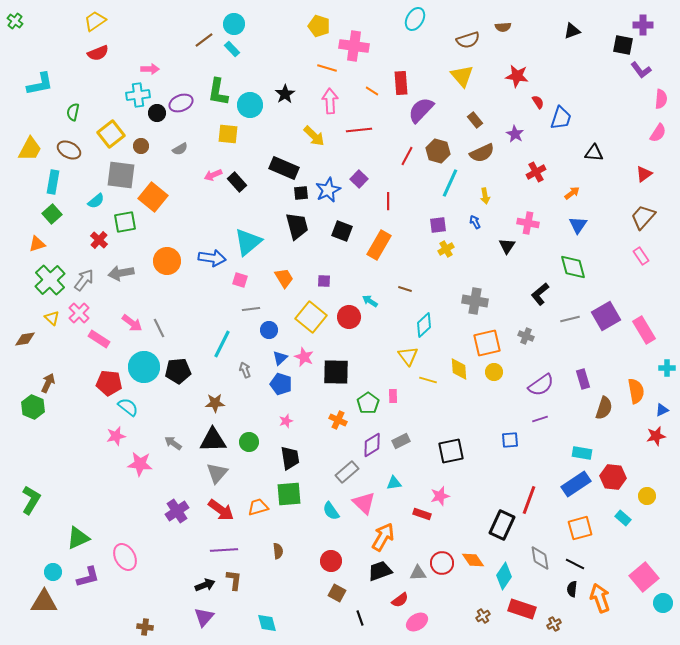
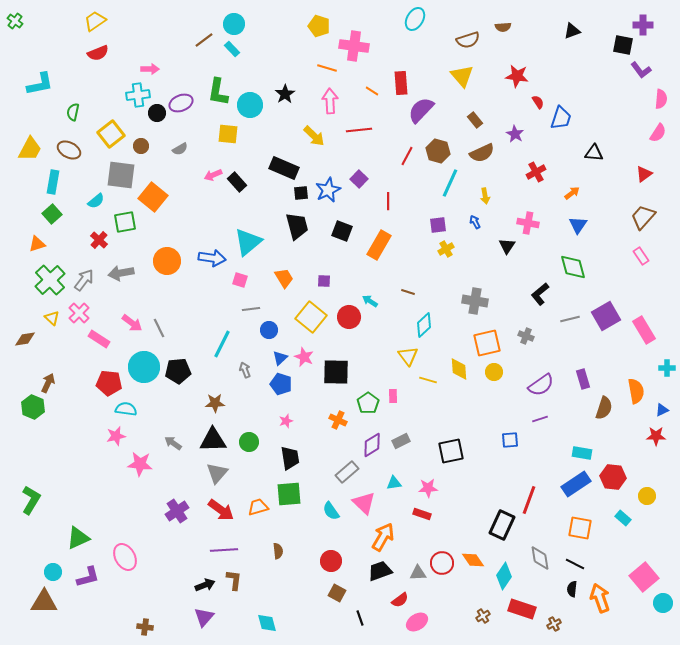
brown line at (405, 289): moved 3 px right, 3 px down
cyan semicircle at (128, 407): moved 2 px left, 2 px down; rotated 30 degrees counterclockwise
red star at (656, 436): rotated 12 degrees clockwise
pink star at (440, 496): moved 12 px left, 8 px up; rotated 12 degrees clockwise
orange square at (580, 528): rotated 25 degrees clockwise
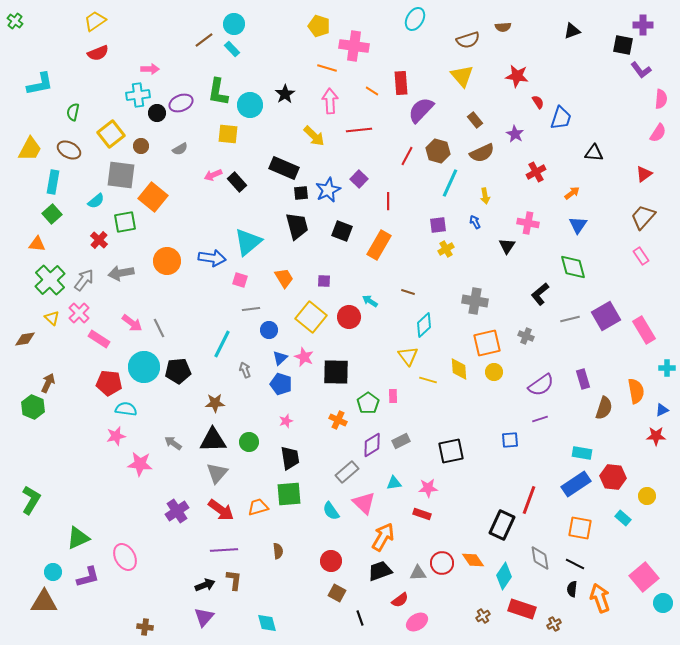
orange triangle at (37, 244): rotated 24 degrees clockwise
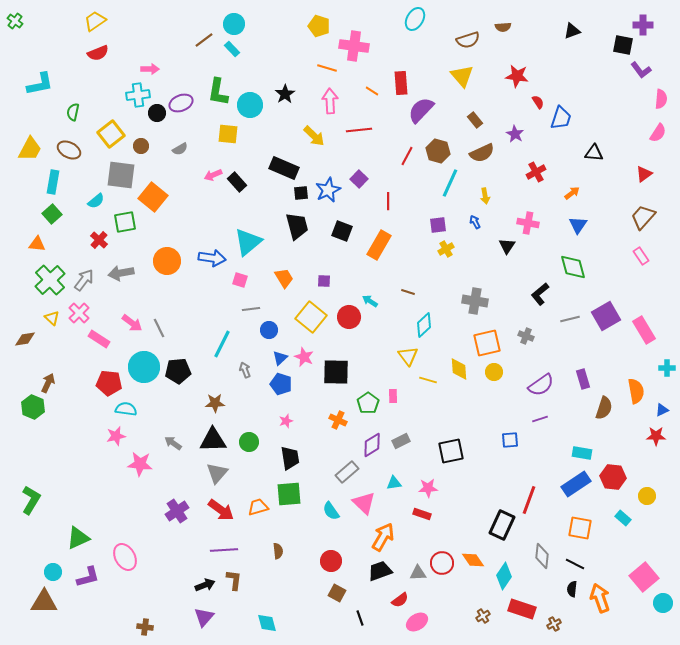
gray diamond at (540, 558): moved 2 px right, 2 px up; rotated 15 degrees clockwise
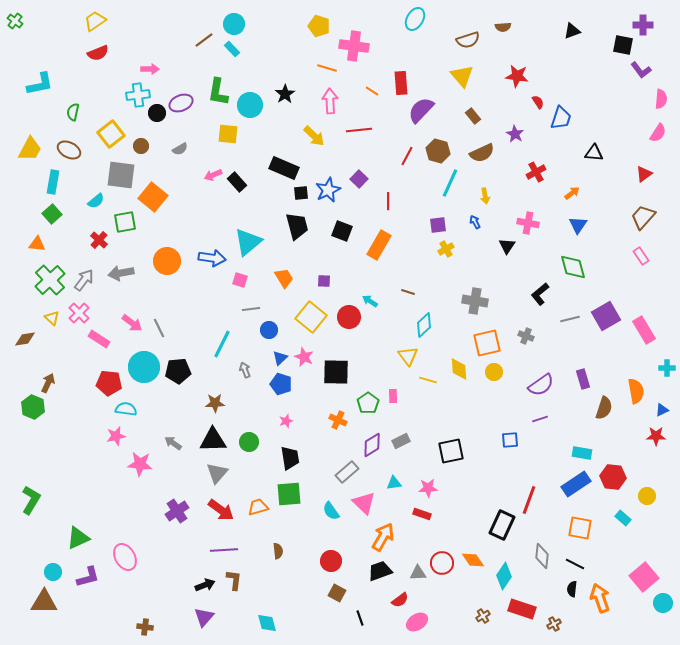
brown rectangle at (475, 120): moved 2 px left, 4 px up
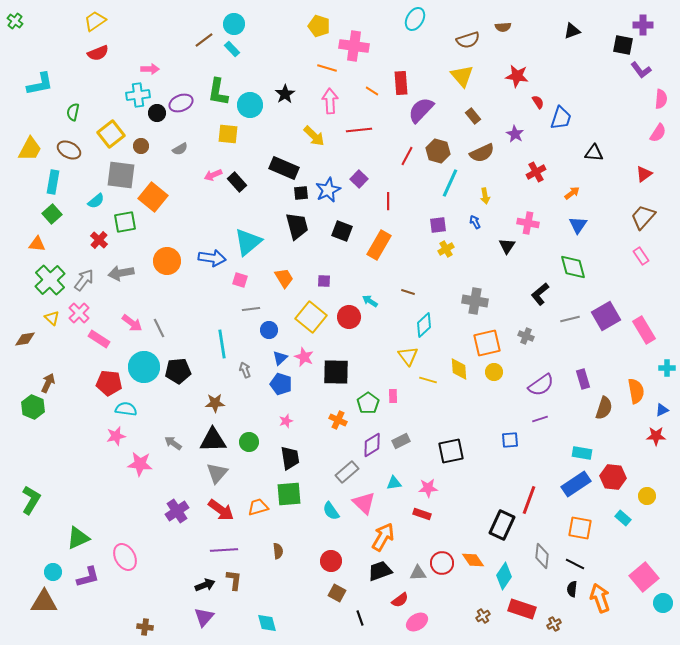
cyan line at (222, 344): rotated 36 degrees counterclockwise
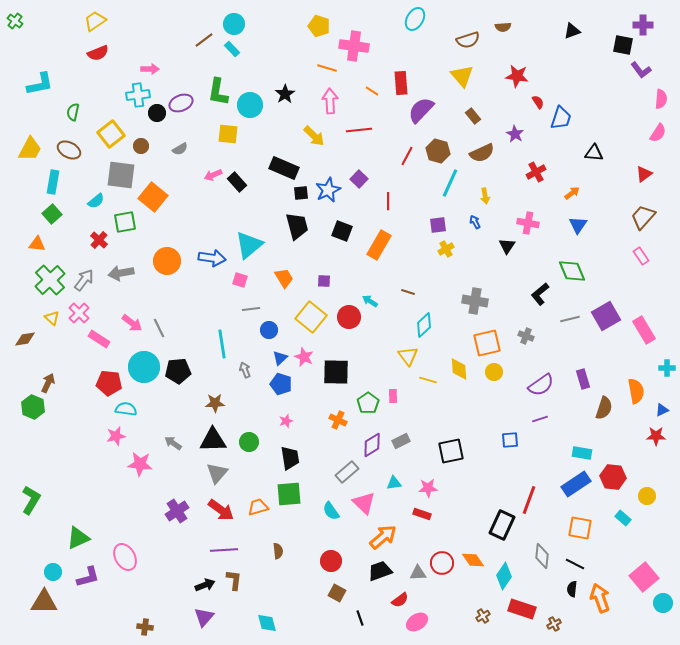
cyan triangle at (248, 242): moved 1 px right, 3 px down
green diamond at (573, 267): moved 1 px left, 4 px down; rotated 8 degrees counterclockwise
orange arrow at (383, 537): rotated 20 degrees clockwise
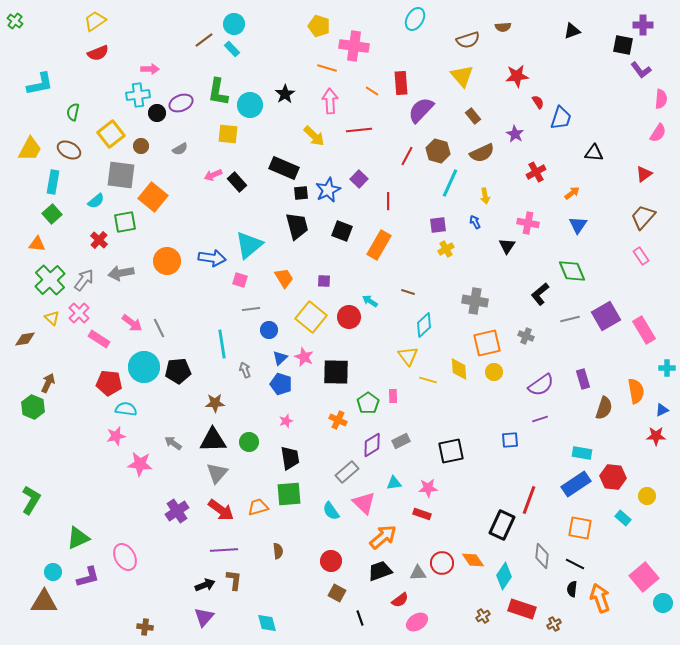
red star at (517, 76): rotated 15 degrees counterclockwise
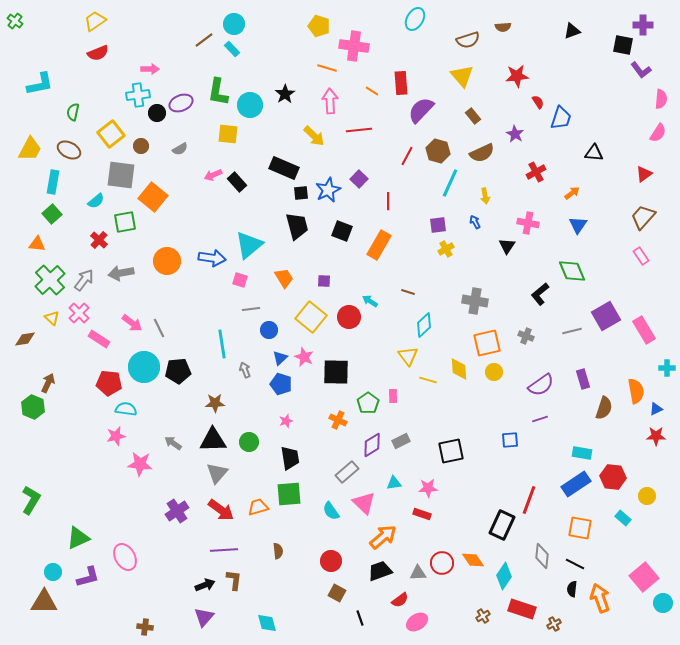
gray line at (570, 319): moved 2 px right, 12 px down
blue triangle at (662, 410): moved 6 px left, 1 px up
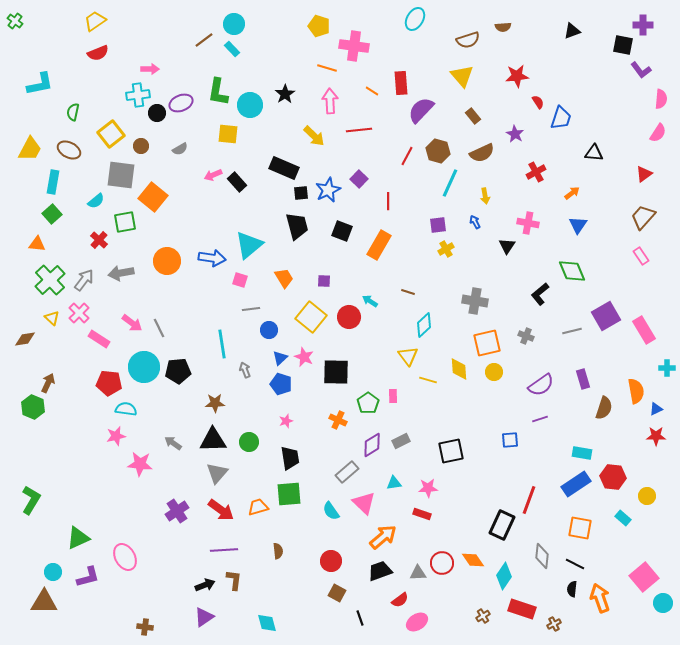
purple triangle at (204, 617): rotated 15 degrees clockwise
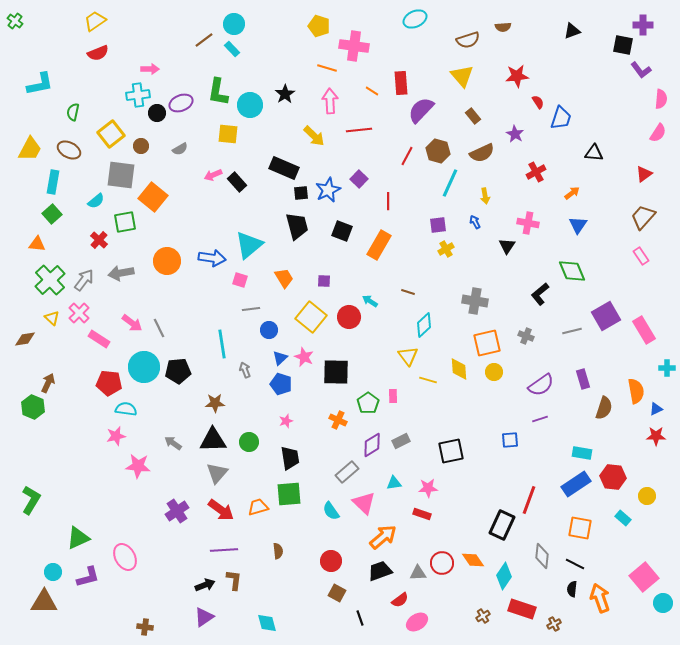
cyan ellipse at (415, 19): rotated 35 degrees clockwise
pink star at (140, 464): moved 2 px left, 2 px down
